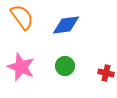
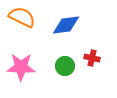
orange semicircle: rotated 28 degrees counterclockwise
pink star: rotated 20 degrees counterclockwise
red cross: moved 14 px left, 15 px up
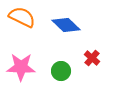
blue diamond: rotated 52 degrees clockwise
red cross: rotated 28 degrees clockwise
green circle: moved 4 px left, 5 px down
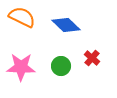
green circle: moved 5 px up
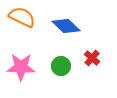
blue diamond: moved 1 px down
